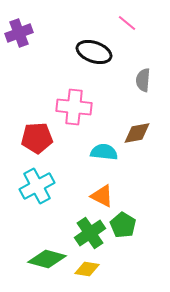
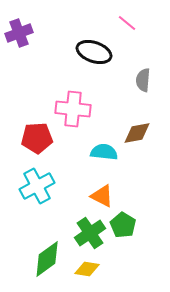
pink cross: moved 1 px left, 2 px down
green diamond: rotated 51 degrees counterclockwise
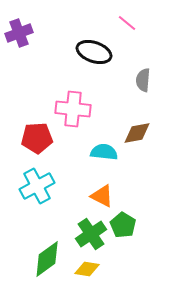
green cross: moved 1 px right, 1 px down
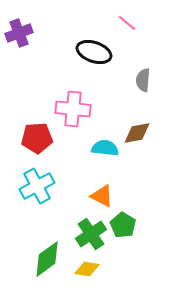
cyan semicircle: moved 1 px right, 4 px up
